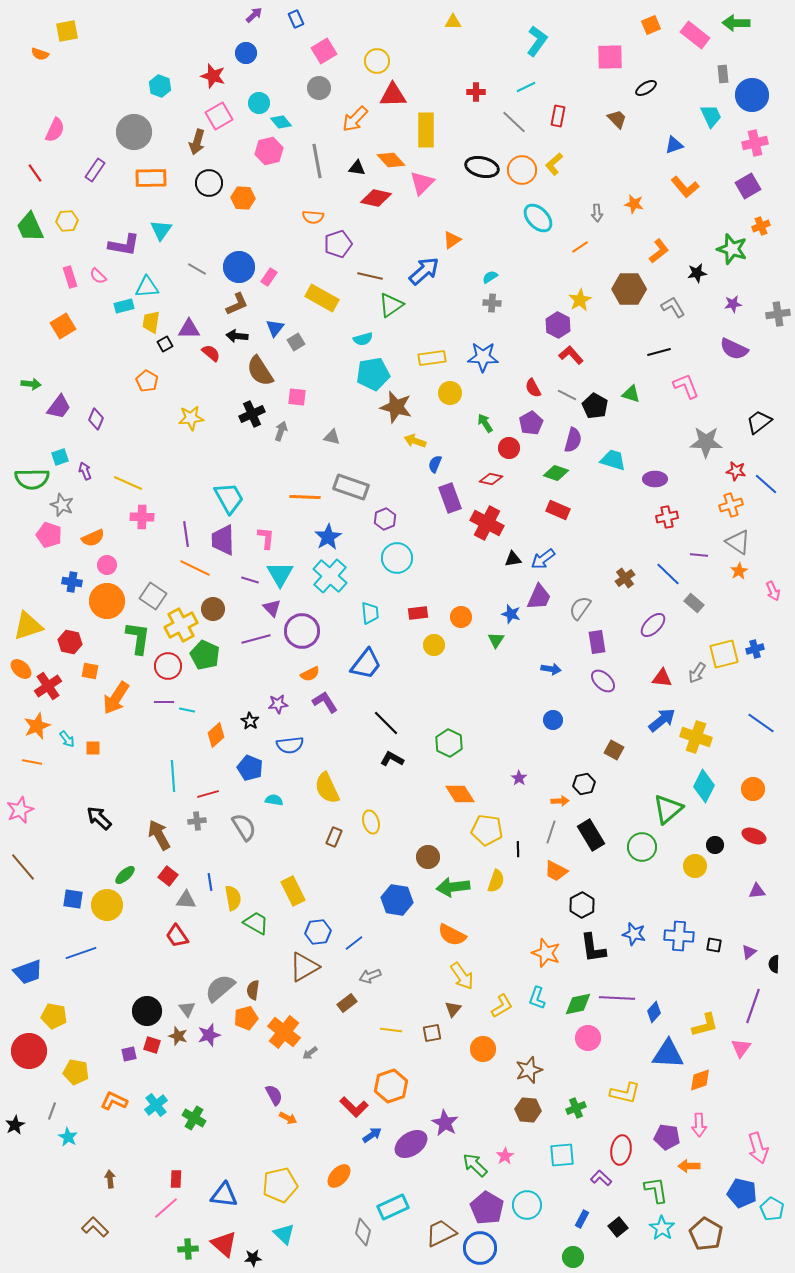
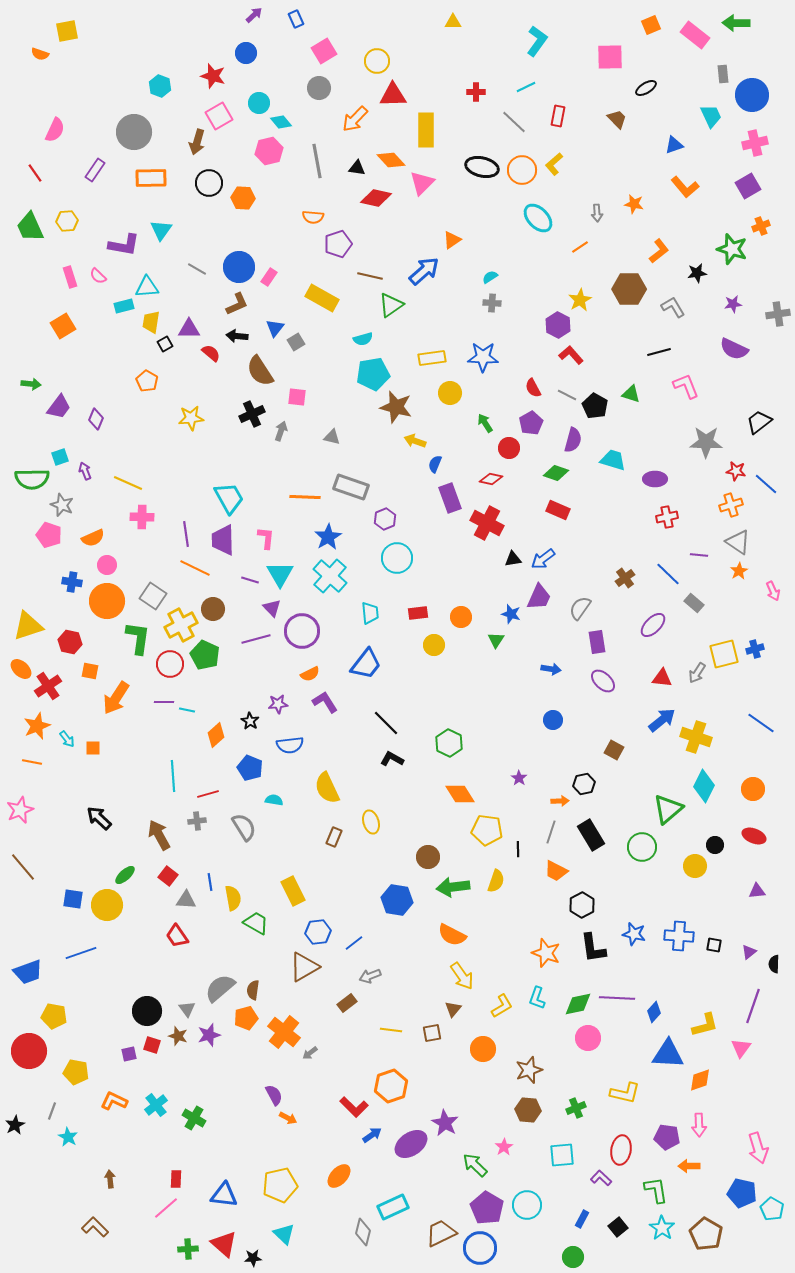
red circle at (168, 666): moved 2 px right, 2 px up
pink star at (505, 1156): moved 1 px left, 9 px up
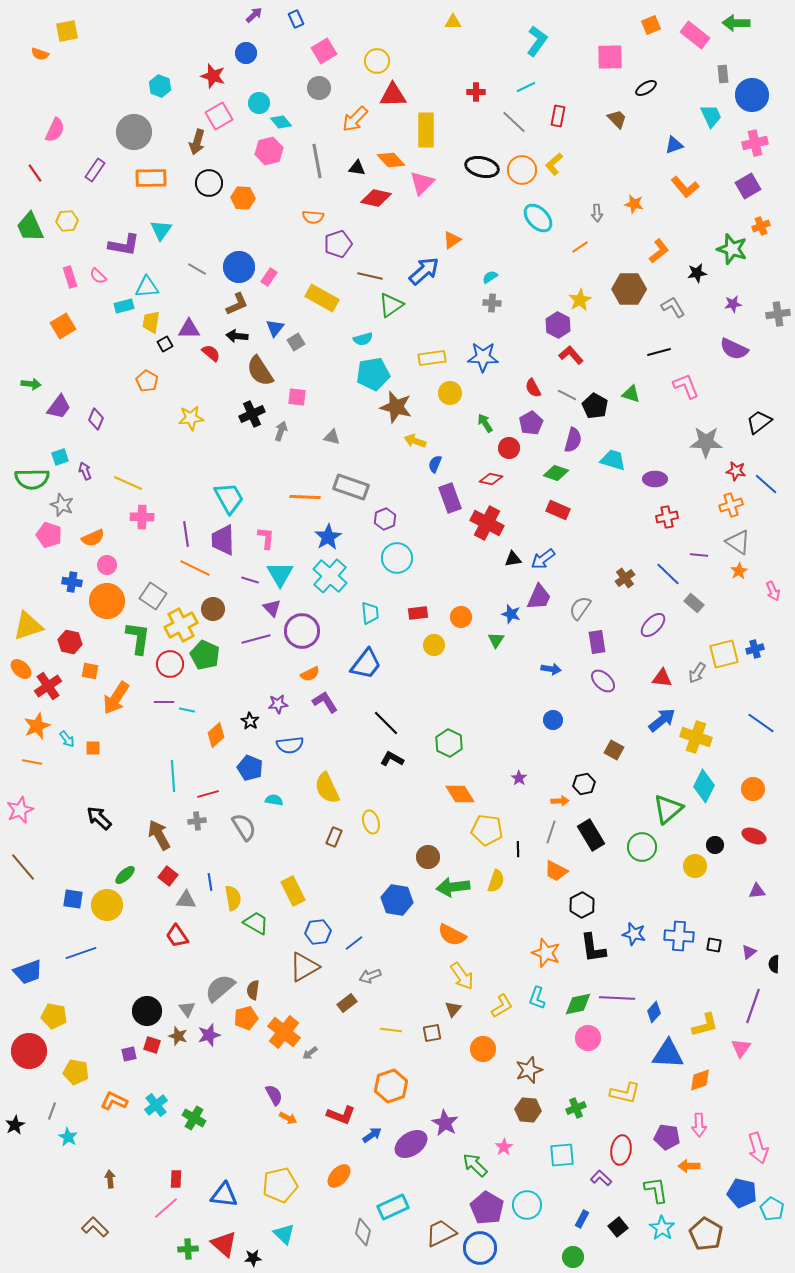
red L-shape at (354, 1107): moved 13 px left, 8 px down; rotated 24 degrees counterclockwise
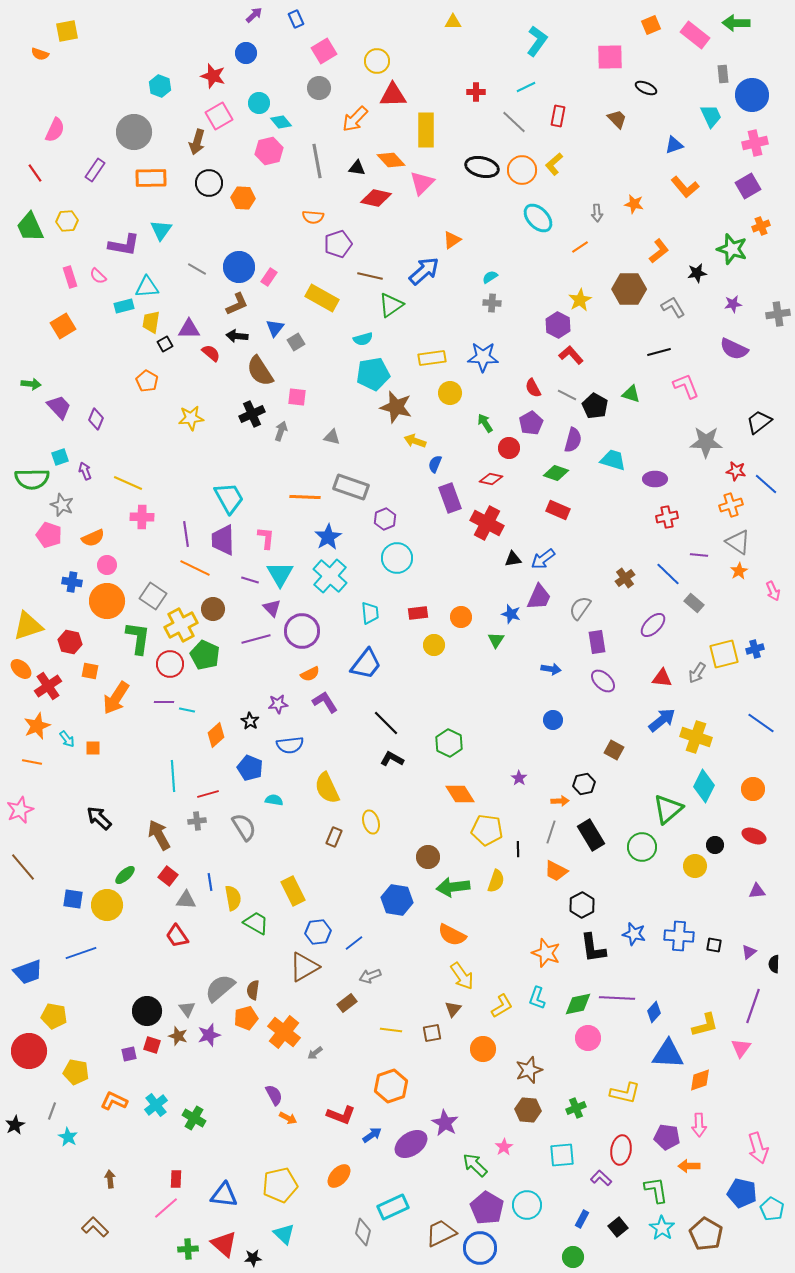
black ellipse at (646, 88): rotated 55 degrees clockwise
purple trapezoid at (59, 407): rotated 80 degrees counterclockwise
gray arrow at (310, 1053): moved 5 px right
